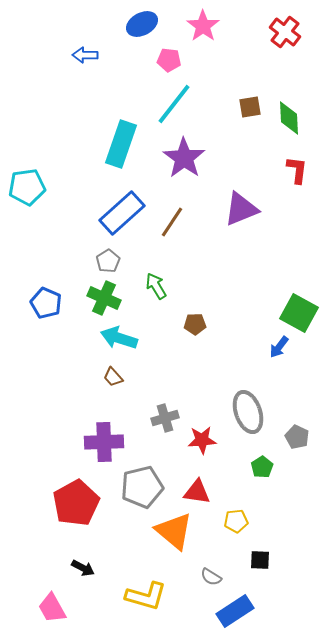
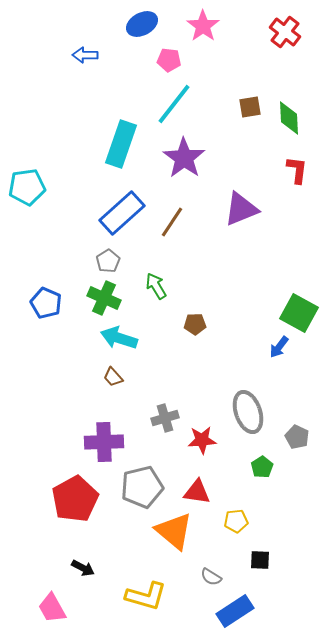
red pentagon at (76, 503): moved 1 px left, 4 px up
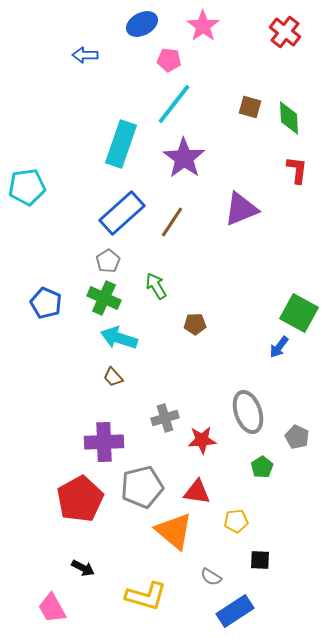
brown square at (250, 107): rotated 25 degrees clockwise
red pentagon at (75, 499): moved 5 px right
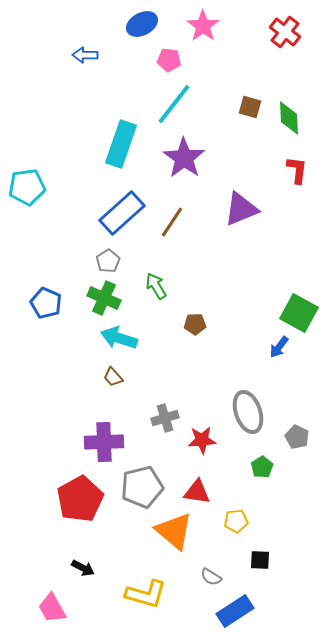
yellow L-shape at (146, 596): moved 2 px up
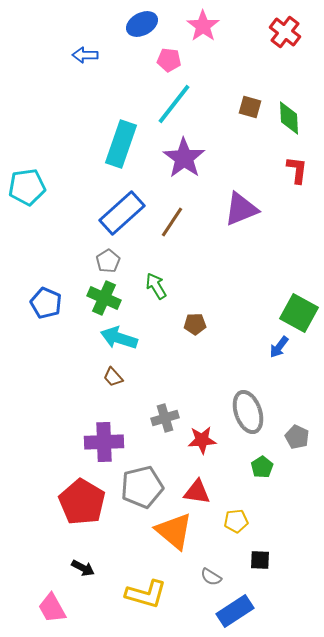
red pentagon at (80, 499): moved 2 px right, 3 px down; rotated 12 degrees counterclockwise
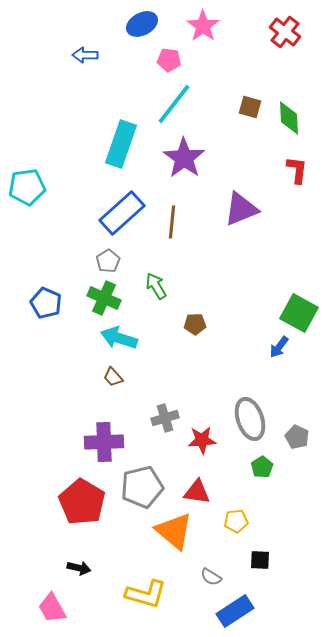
brown line at (172, 222): rotated 28 degrees counterclockwise
gray ellipse at (248, 412): moved 2 px right, 7 px down
black arrow at (83, 568): moved 4 px left; rotated 15 degrees counterclockwise
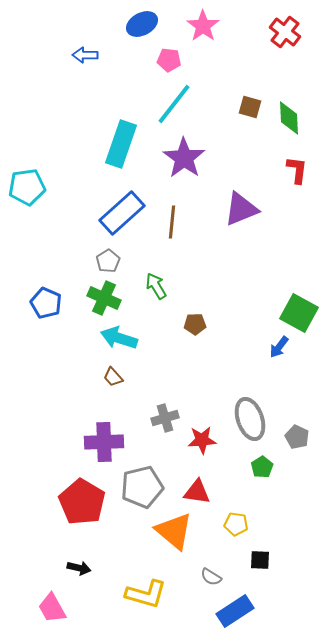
yellow pentagon at (236, 521): moved 3 px down; rotated 15 degrees clockwise
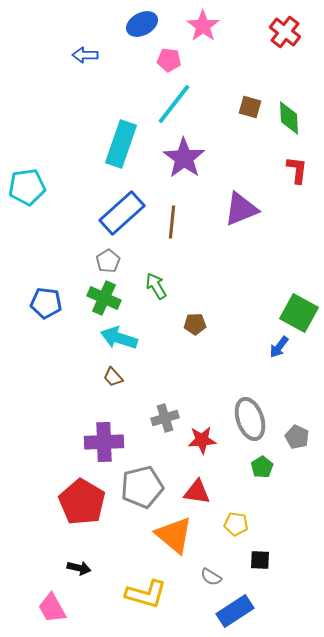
blue pentagon at (46, 303): rotated 16 degrees counterclockwise
orange triangle at (174, 531): moved 4 px down
